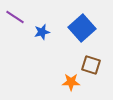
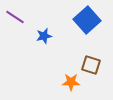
blue square: moved 5 px right, 8 px up
blue star: moved 2 px right, 4 px down
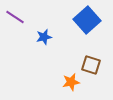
blue star: moved 1 px down
orange star: rotated 12 degrees counterclockwise
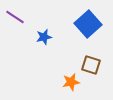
blue square: moved 1 px right, 4 px down
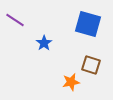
purple line: moved 3 px down
blue square: rotated 32 degrees counterclockwise
blue star: moved 6 px down; rotated 21 degrees counterclockwise
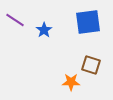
blue square: moved 2 px up; rotated 24 degrees counterclockwise
blue star: moved 13 px up
orange star: rotated 12 degrees clockwise
